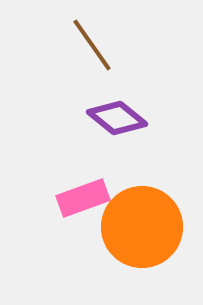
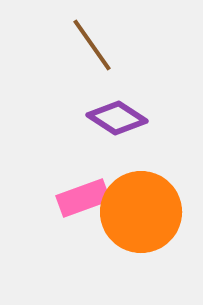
purple diamond: rotated 6 degrees counterclockwise
orange circle: moved 1 px left, 15 px up
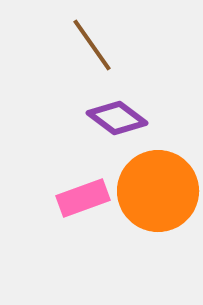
purple diamond: rotated 4 degrees clockwise
orange circle: moved 17 px right, 21 px up
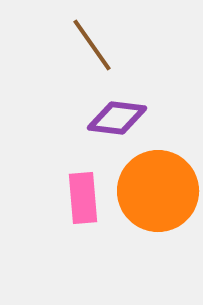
purple diamond: rotated 30 degrees counterclockwise
pink rectangle: rotated 75 degrees counterclockwise
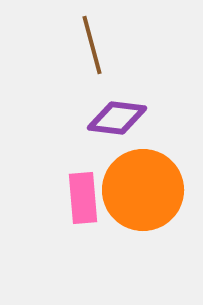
brown line: rotated 20 degrees clockwise
orange circle: moved 15 px left, 1 px up
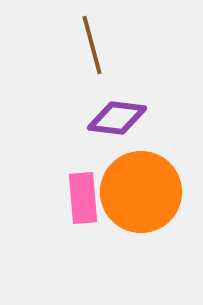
orange circle: moved 2 px left, 2 px down
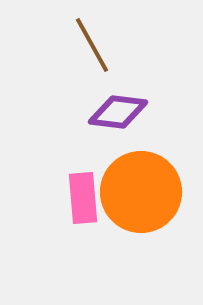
brown line: rotated 14 degrees counterclockwise
purple diamond: moved 1 px right, 6 px up
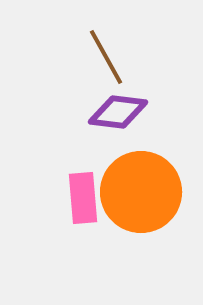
brown line: moved 14 px right, 12 px down
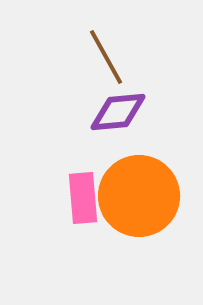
purple diamond: rotated 12 degrees counterclockwise
orange circle: moved 2 px left, 4 px down
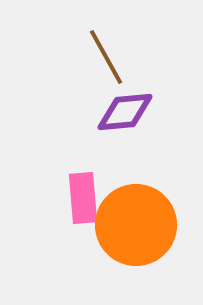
purple diamond: moved 7 px right
orange circle: moved 3 px left, 29 px down
